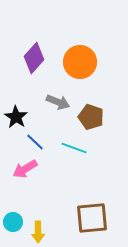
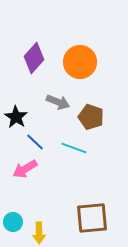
yellow arrow: moved 1 px right, 1 px down
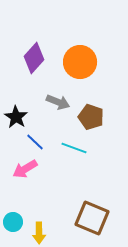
brown square: rotated 28 degrees clockwise
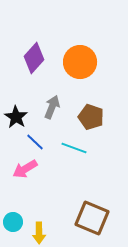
gray arrow: moved 6 px left, 5 px down; rotated 90 degrees counterclockwise
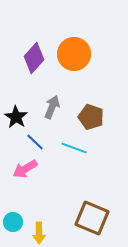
orange circle: moved 6 px left, 8 px up
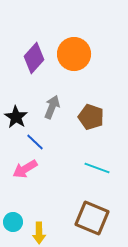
cyan line: moved 23 px right, 20 px down
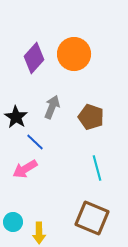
cyan line: rotated 55 degrees clockwise
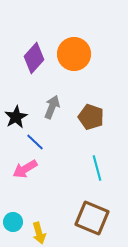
black star: rotated 10 degrees clockwise
yellow arrow: rotated 15 degrees counterclockwise
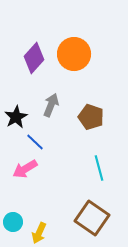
gray arrow: moved 1 px left, 2 px up
cyan line: moved 2 px right
brown square: rotated 12 degrees clockwise
yellow arrow: rotated 40 degrees clockwise
